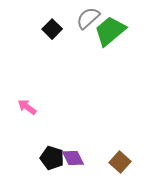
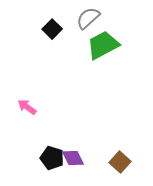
green trapezoid: moved 7 px left, 14 px down; rotated 12 degrees clockwise
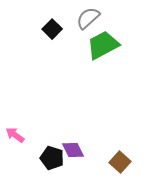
pink arrow: moved 12 px left, 28 px down
purple diamond: moved 8 px up
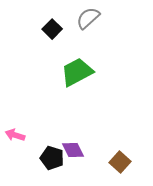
green trapezoid: moved 26 px left, 27 px down
pink arrow: rotated 18 degrees counterclockwise
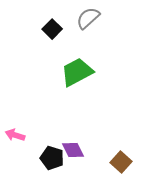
brown square: moved 1 px right
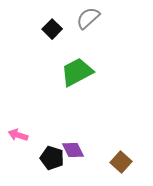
pink arrow: moved 3 px right
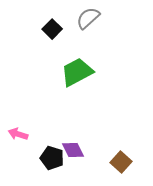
pink arrow: moved 1 px up
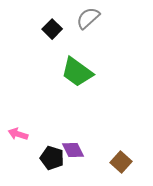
green trapezoid: rotated 116 degrees counterclockwise
